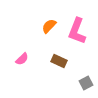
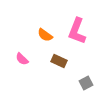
orange semicircle: moved 4 px left, 9 px down; rotated 98 degrees counterclockwise
pink semicircle: rotated 88 degrees clockwise
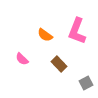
brown rectangle: moved 3 px down; rotated 21 degrees clockwise
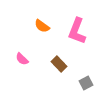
orange semicircle: moved 3 px left, 9 px up
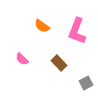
brown rectangle: moved 1 px up
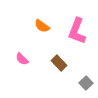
gray square: rotated 16 degrees counterclockwise
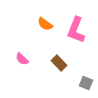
orange semicircle: moved 3 px right, 2 px up
pink L-shape: moved 1 px left, 1 px up
gray square: rotated 24 degrees counterclockwise
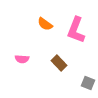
pink semicircle: rotated 40 degrees counterclockwise
gray square: moved 2 px right
